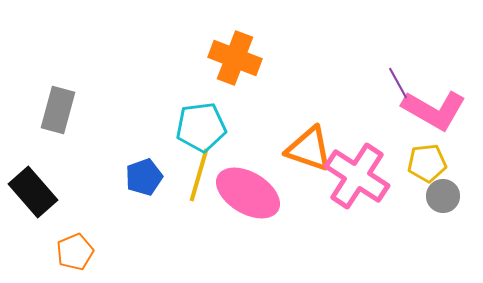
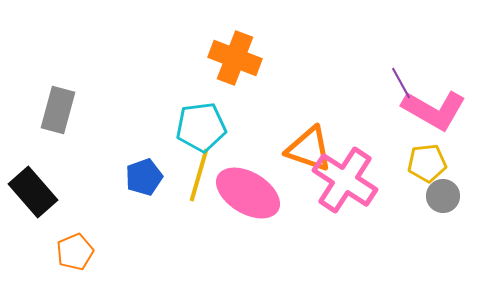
purple line: moved 3 px right
pink cross: moved 12 px left, 4 px down
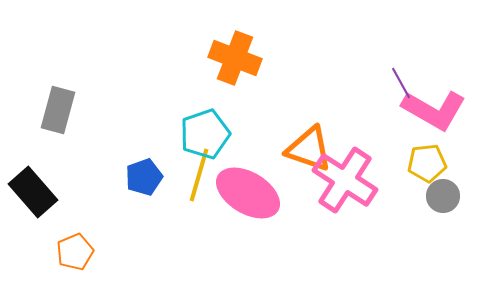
cyan pentagon: moved 4 px right, 7 px down; rotated 12 degrees counterclockwise
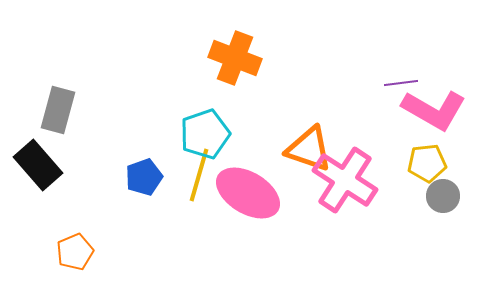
purple line: rotated 68 degrees counterclockwise
black rectangle: moved 5 px right, 27 px up
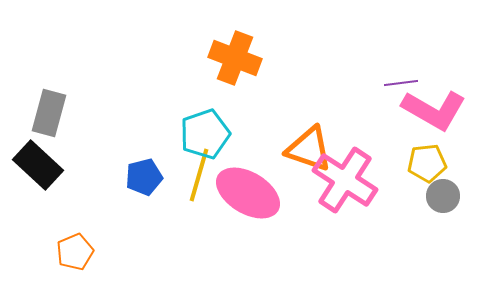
gray rectangle: moved 9 px left, 3 px down
black rectangle: rotated 6 degrees counterclockwise
blue pentagon: rotated 6 degrees clockwise
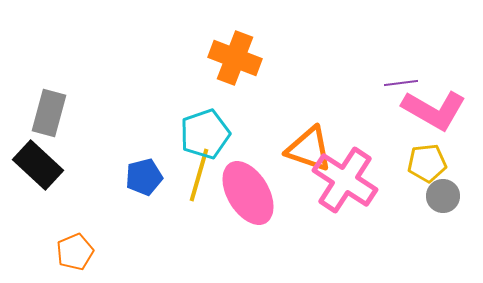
pink ellipse: rotated 28 degrees clockwise
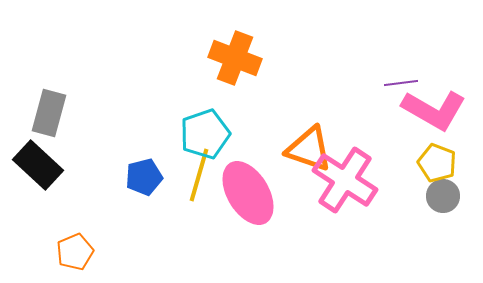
yellow pentagon: moved 10 px right; rotated 27 degrees clockwise
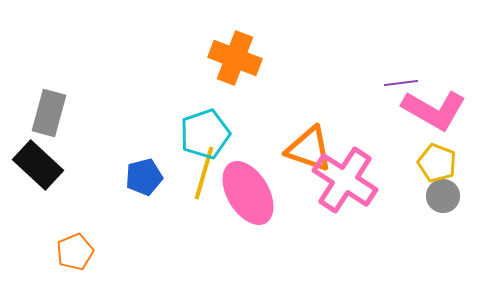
yellow line: moved 5 px right, 2 px up
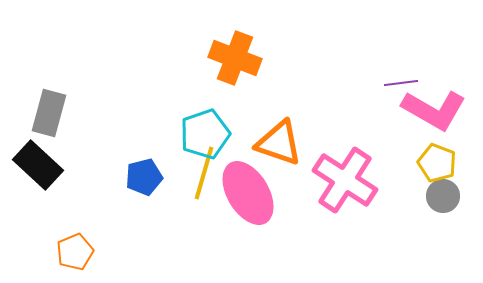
orange triangle: moved 30 px left, 6 px up
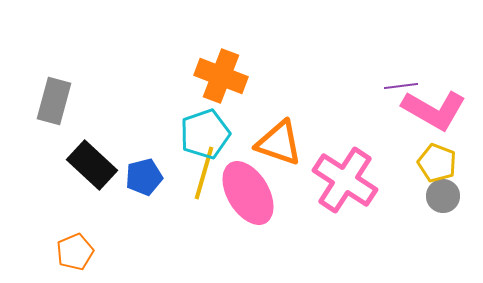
orange cross: moved 14 px left, 18 px down
purple line: moved 3 px down
gray rectangle: moved 5 px right, 12 px up
black rectangle: moved 54 px right
